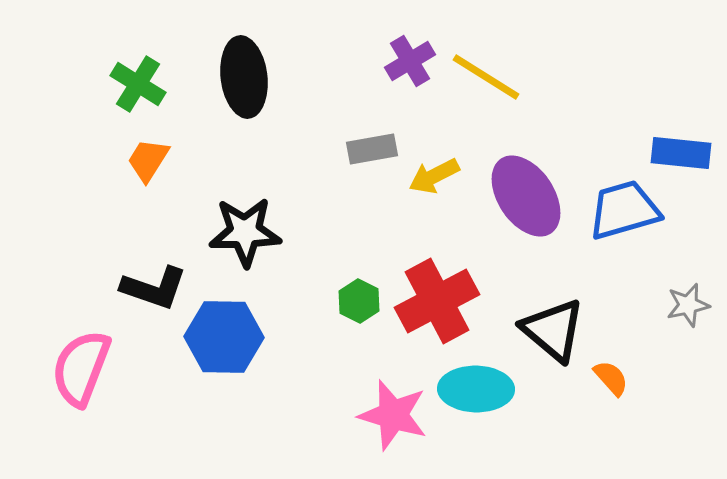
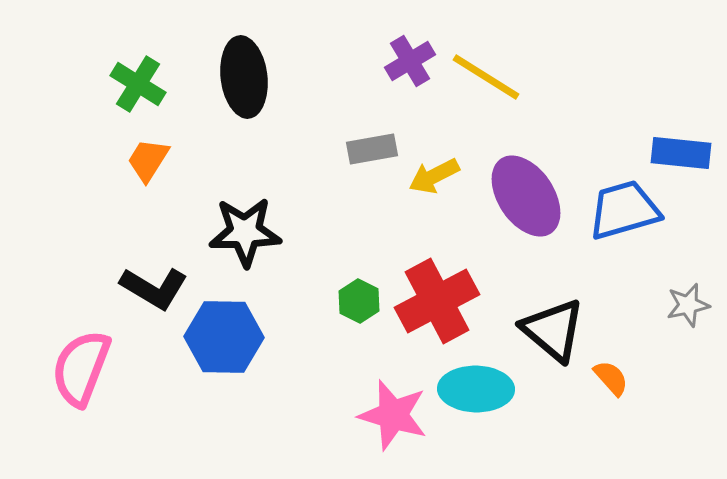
black L-shape: rotated 12 degrees clockwise
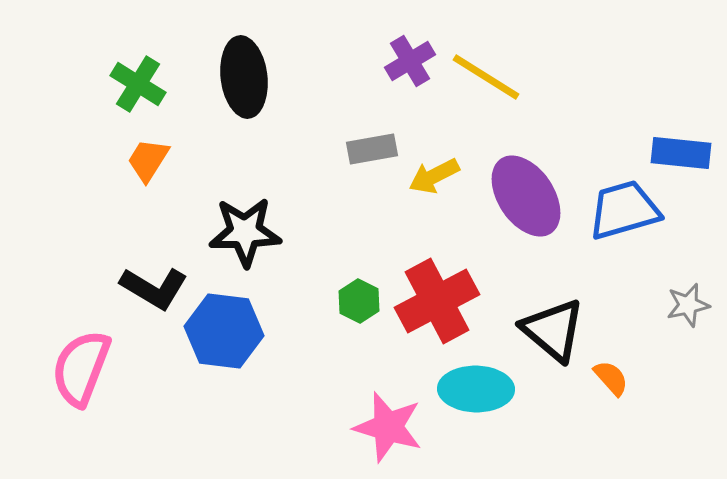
blue hexagon: moved 6 px up; rotated 6 degrees clockwise
pink star: moved 5 px left, 12 px down
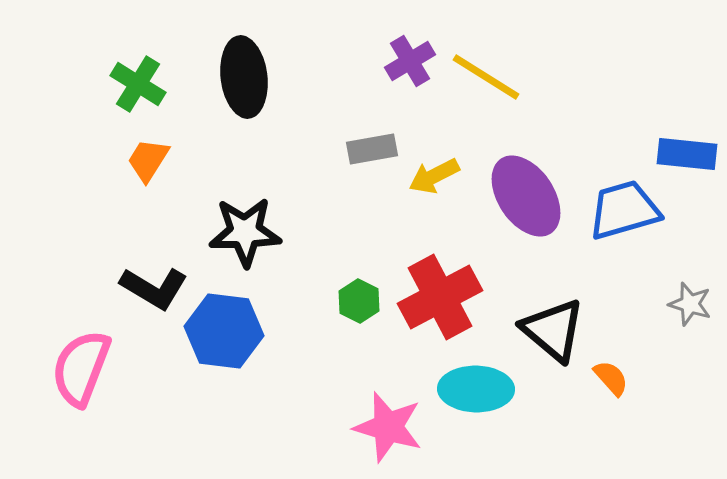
blue rectangle: moved 6 px right, 1 px down
red cross: moved 3 px right, 4 px up
gray star: moved 2 px right, 1 px up; rotated 30 degrees clockwise
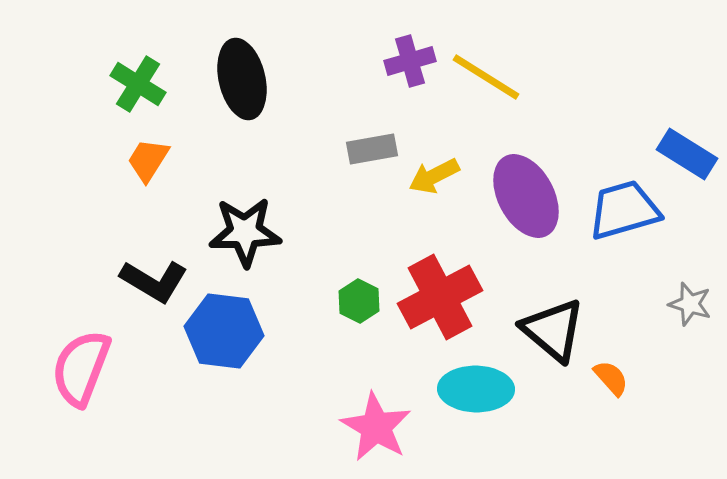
purple cross: rotated 15 degrees clockwise
black ellipse: moved 2 px left, 2 px down; rotated 6 degrees counterclockwise
blue rectangle: rotated 26 degrees clockwise
purple ellipse: rotated 6 degrees clockwise
black L-shape: moved 7 px up
pink star: moved 12 px left; rotated 14 degrees clockwise
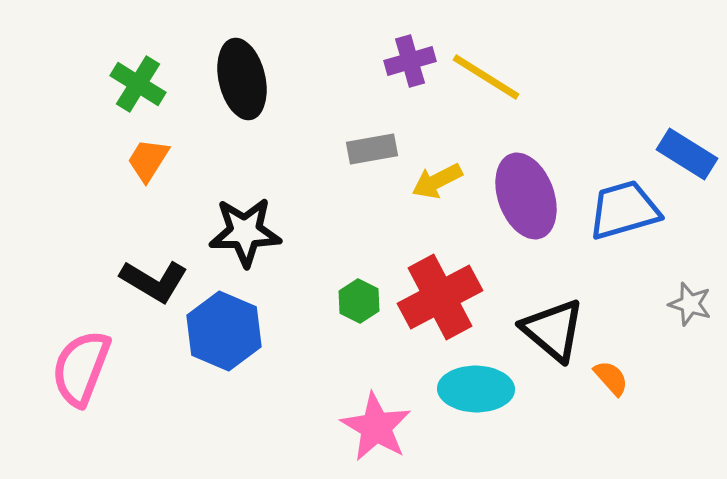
yellow arrow: moved 3 px right, 5 px down
purple ellipse: rotated 8 degrees clockwise
blue hexagon: rotated 16 degrees clockwise
